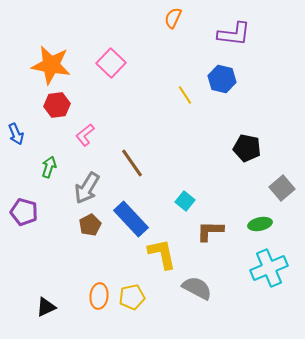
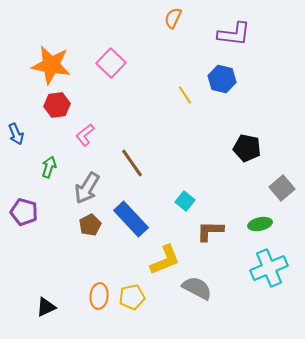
yellow L-shape: moved 3 px right, 6 px down; rotated 80 degrees clockwise
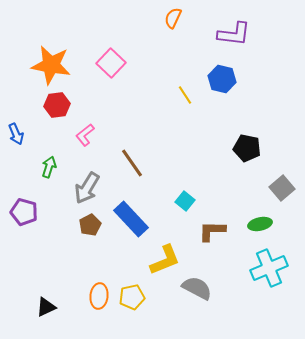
brown L-shape: moved 2 px right
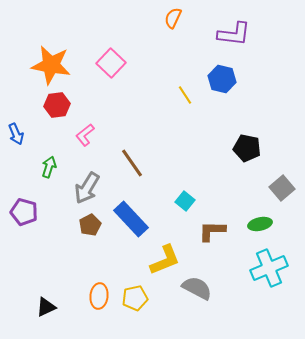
yellow pentagon: moved 3 px right, 1 px down
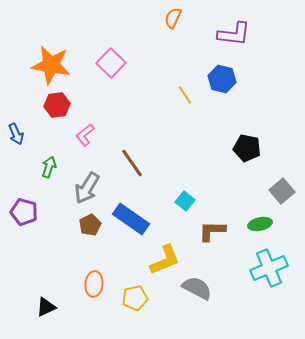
gray square: moved 3 px down
blue rectangle: rotated 12 degrees counterclockwise
orange ellipse: moved 5 px left, 12 px up
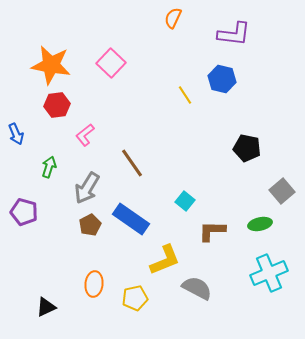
cyan cross: moved 5 px down
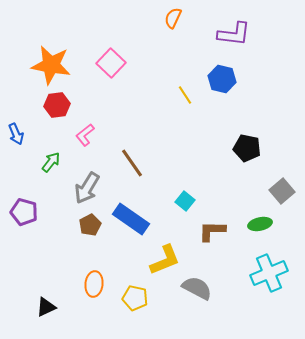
green arrow: moved 2 px right, 5 px up; rotated 20 degrees clockwise
yellow pentagon: rotated 25 degrees clockwise
